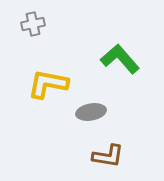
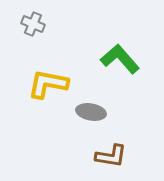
gray cross: rotated 35 degrees clockwise
gray ellipse: rotated 20 degrees clockwise
brown L-shape: moved 3 px right
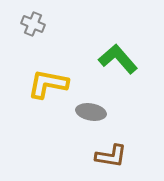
green L-shape: moved 2 px left
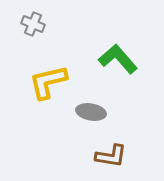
yellow L-shape: moved 2 px up; rotated 24 degrees counterclockwise
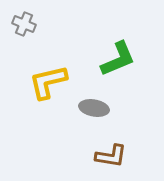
gray cross: moved 9 px left
green L-shape: rotated 108 degrees clockwise
gray ellipse: moved 3 px right, 4 px up
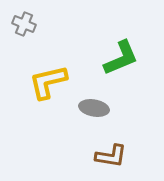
green L-shape: moved 3 px right, 1 px up
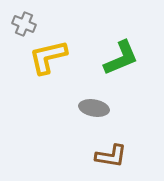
yellow L-shape: moved 25 px up
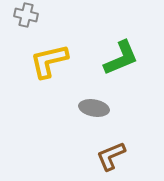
gray cross: moved 2 px right, 9 px up; rotated 10 degrees counterclockwise
yellow L-shape: moved 1 px right, 4 px down
brown L-shape: rotated 148 degrees clockwise
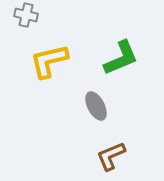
gray ellipse: moved 2 px right, 2 px up; rotated 52 degrees clockwise
